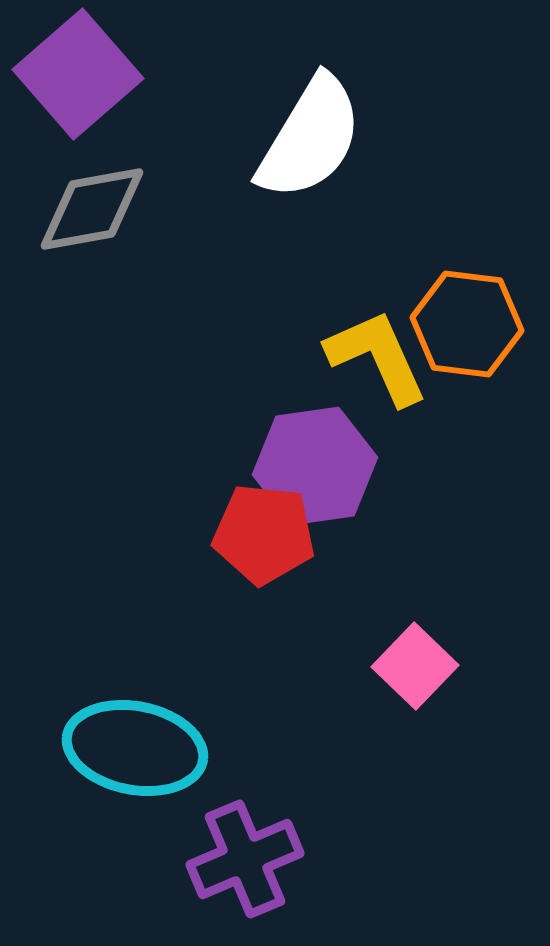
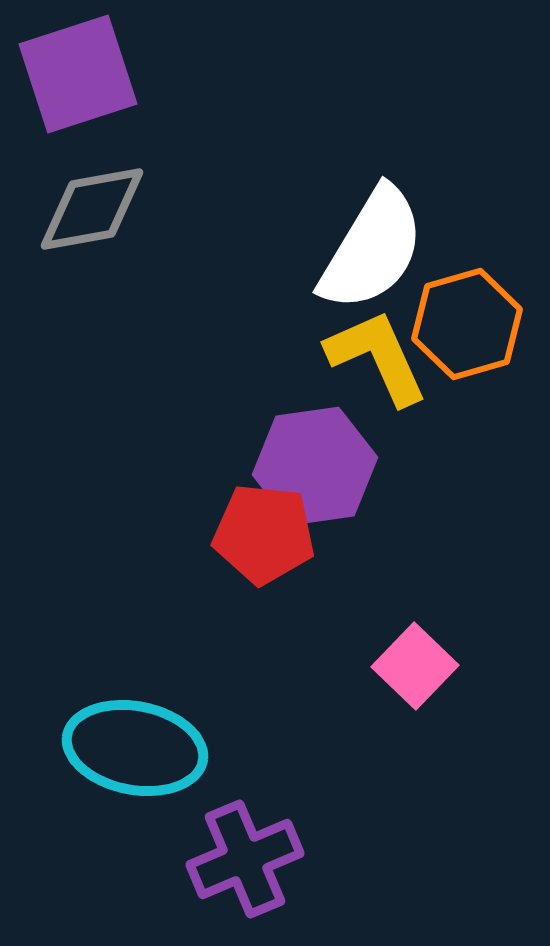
purple square: rotated 23 degrees clockwise
white semicircle: moved 62 px right, 111 px down
orange hexagon: rotated 23 degrees counterclockwise
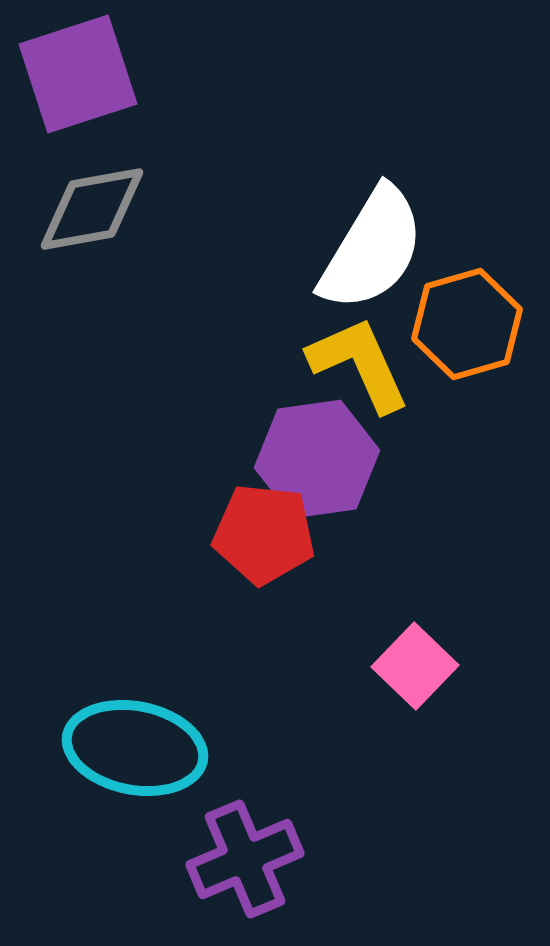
yellow L-shape: moved 18 px left, 7 px down
purple hexagon: moved 2 px right, 7 px up
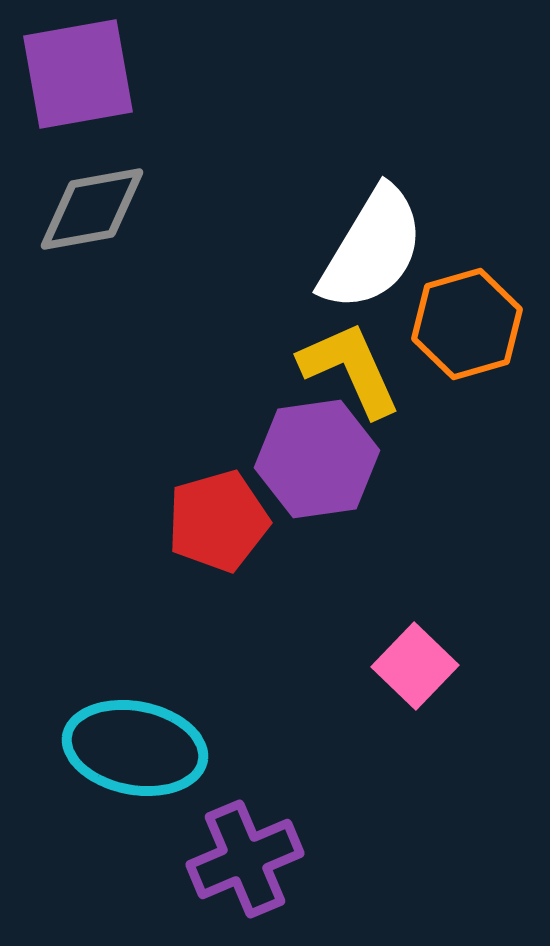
purple square: rotated 8 degrees clockwise
yellow L-shape: moved 9 px left, 5 px down
red pentagon: moved 46 px left, 13 px up; rotated 22 degrees counterclockwise
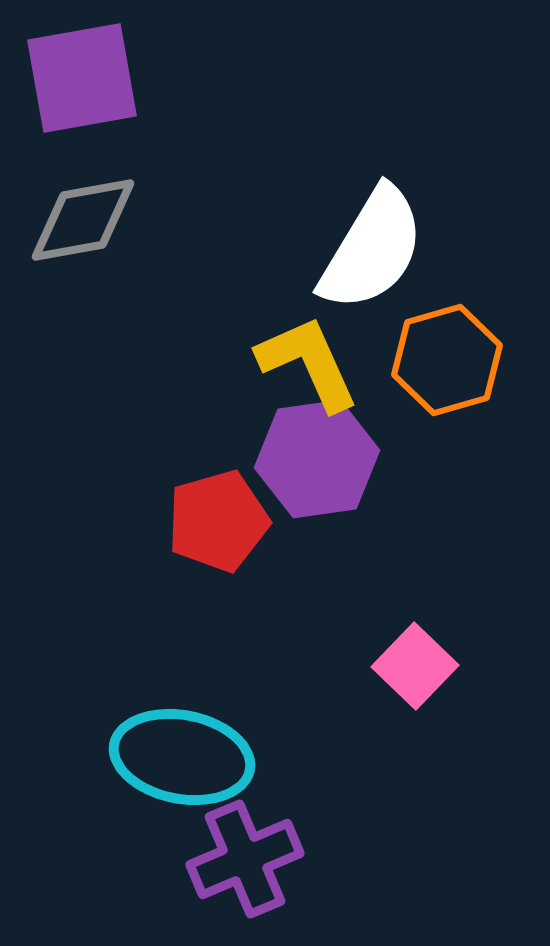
purple square: moved 4 px right, 4 px down
gray diamond: moved 9 px left, 11 px down
orange hexagon: moved 20 px left, 36 px down
yellow L-shape: moved 42 px left, 6 px up
cyan ellipse: moved 47 px right, 9 px down
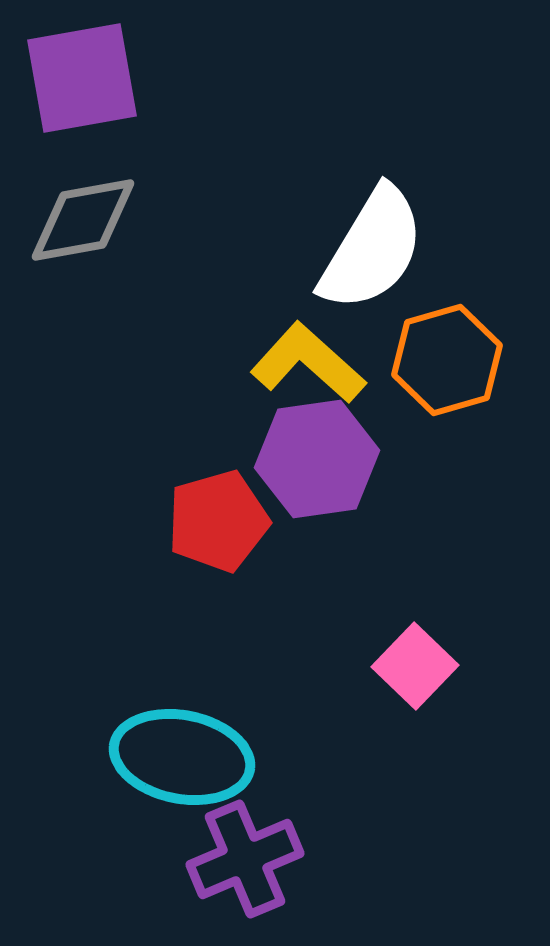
yellow L-shape: rotated 24 degrees counterclockwise
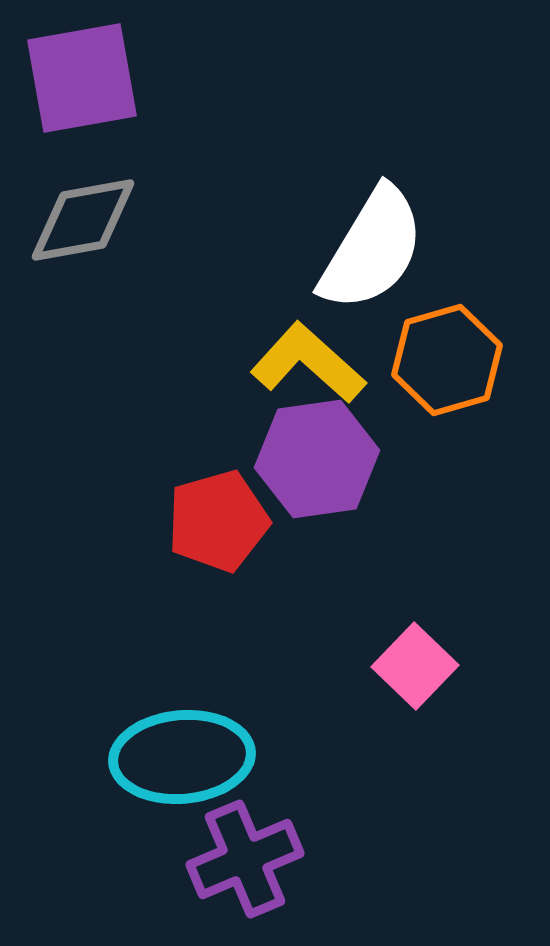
cyan ellipse: rotated 16 degrees counterclockwise
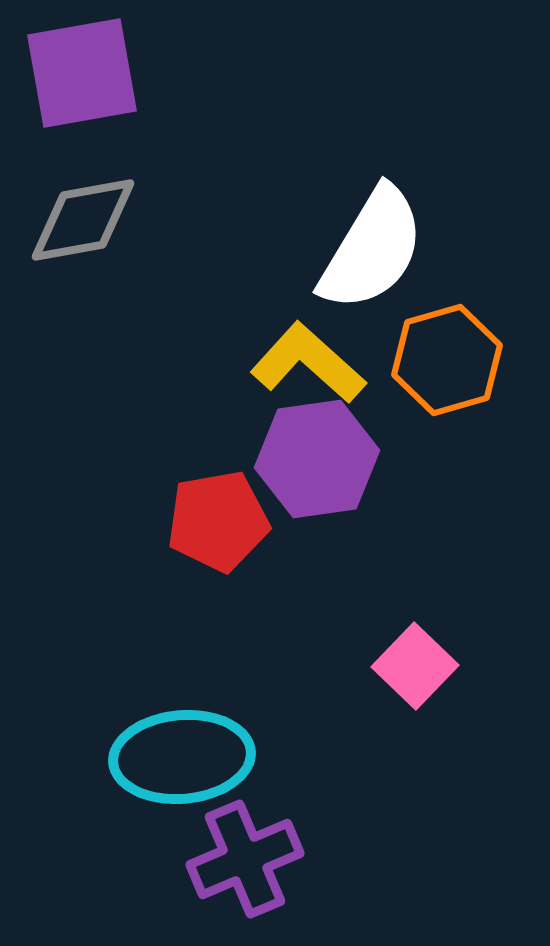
purple square: moved 5 px up
red pentagon: rotated 6 degrees clockwise
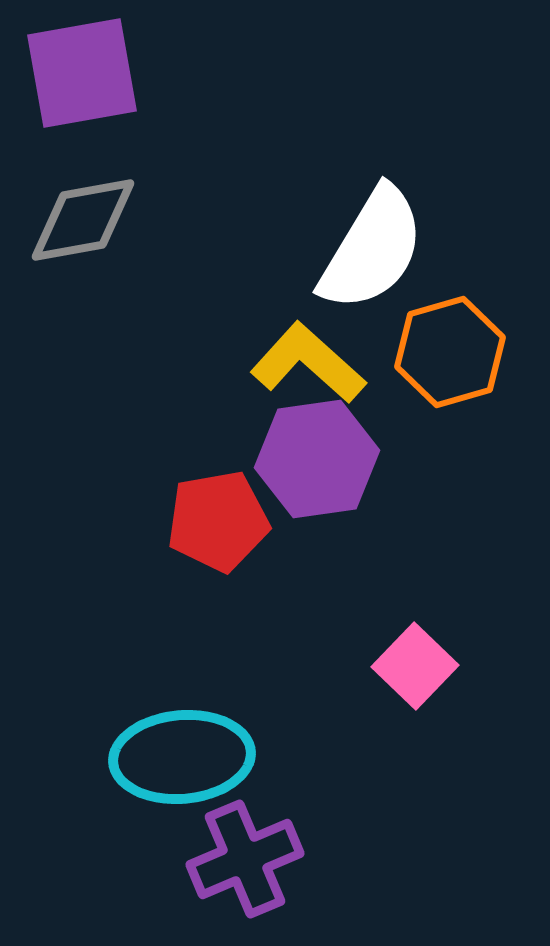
orange hexagon: moved 3 px right, 8 px up
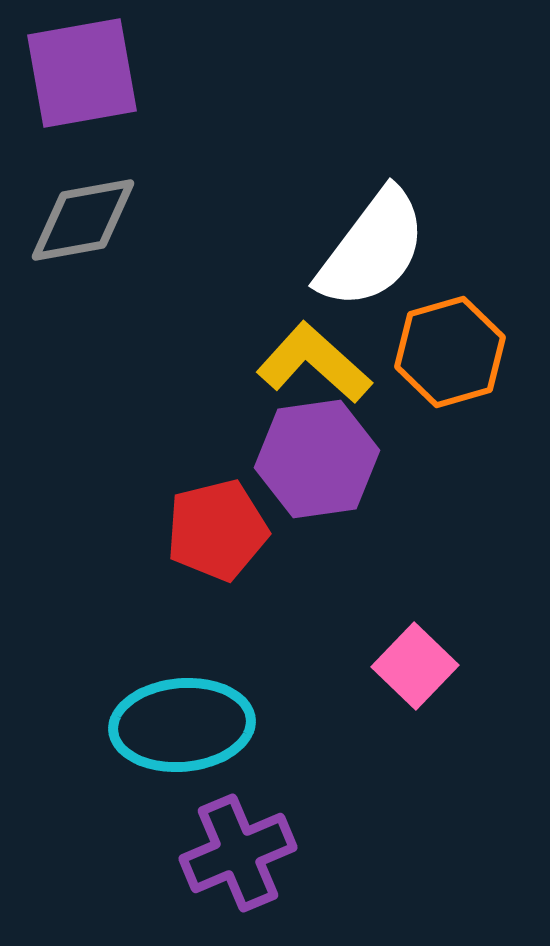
white semicircle: rotated 6 degrees clockwise
yellow L-shape: moved 6 px right
red pentagon: moved 1 px left, 9 px down; rotated 4 degrees counterclockwise
cyan ellipse: moved 32 px up
purple cross: moved 7 px left, 6 px up
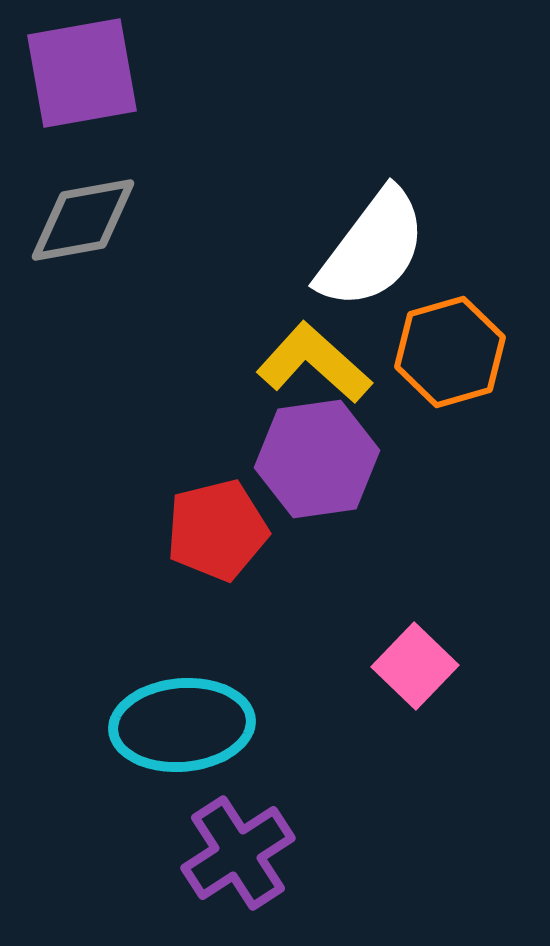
purple cross: rotated 10 degrees counterclockwise
